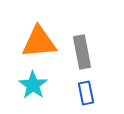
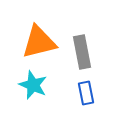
orange triangle: rotated 9 degrees counterclockwise
cyan star: rotated 12 degrees counterclockwise
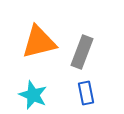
gray rectangle: rotated 32 degrees clockwise
cyan star: moved 10 px down
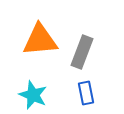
orange triangle: moved 1 px right, 2 px up; rotated 9 degrees clockwise
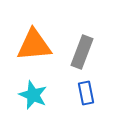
orange triangle: moved 6 px left, 5 px down
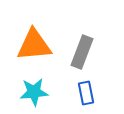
cyan star: moved 1 px right, 3 px up; rotated 28 degrees counterclockwise
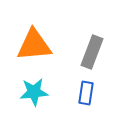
gray rectangle: moved 10 px right
blue rectangle: rotated 20 degrees clockwise
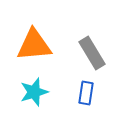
gray rectangle: moved 1 px down; rotated 52 degrees counterclockwise
cyan star: rotated 12 degrees counterclockwise
